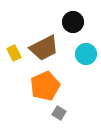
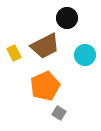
black circle: moved 6 px left, 4 px up
brown trapezoid: moved 1 px right, 2 px up
cyan circle: moved 1 px left, 1 px down
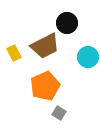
black circle: moved 5 px down
cyan circle: moved 3 px right, 2 px down
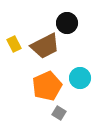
yellow rectangle: moved 9 px up
cyan circle: moved 8 px left, 21 px down
orange pentagon: moved 2 px right
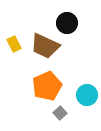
brown trapezoid: rotated 52 degrees clockwise
cyan circle: moved 7 px right, 17 px down
gray square: moved 1 px right; rotated 16 degrees clockwise
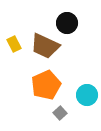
orange pentagon: moved 1 px left, 1 px up
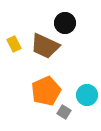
black circle: moved 2 px left
orange pentagon: moved 6 px down
gray square: moved 4 px right, 1 px up; rotated 16 degrees counterclockwise
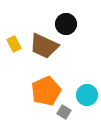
black circle: moved 1 px right, 1 px down
brown trapezoid: moved 1 px left
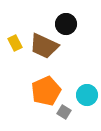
yellow rectangle: moved 1 px right, 1 px up
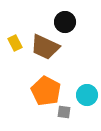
black circle: moved 1 px left, 2 px up
brown trapezoid: moved 1 px right, 1 px down
orange pentagon: rotated 20 degrees counterclockwise
gray square: rotated 24 degrees counterclockwise
